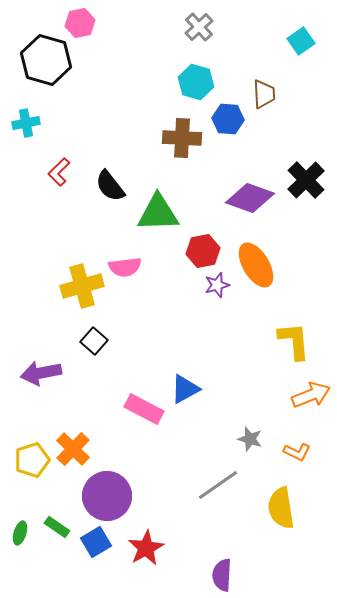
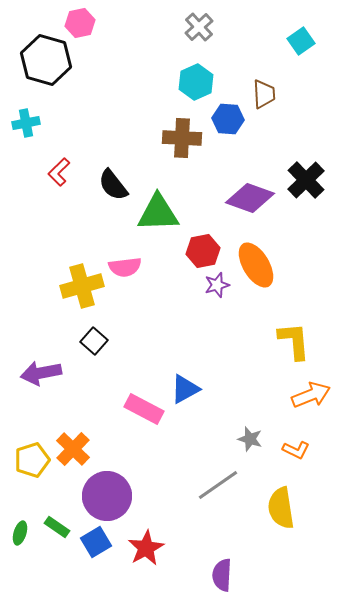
cyan hexagon: rotated 20 degrees clockwise
black semicircle: moved 3 px right, 1 px up
orange L-shape: moved 1 px left, 2 px up
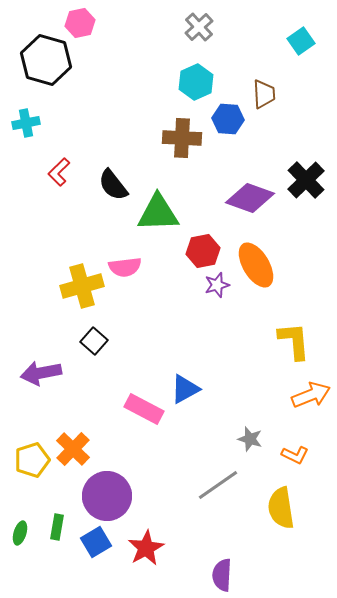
orange L-shape: moved 1 px left, 5 px down
green rectangle: rotated 65 degrees clockwise
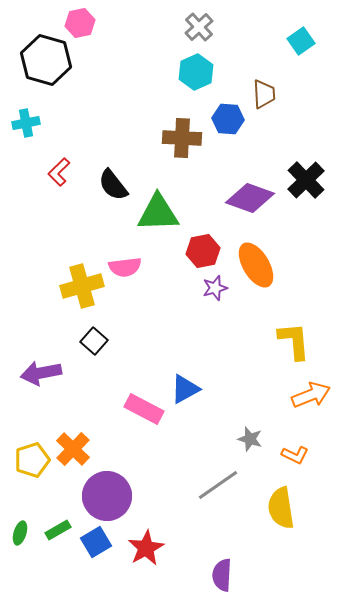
cyan hexagon: moved 10 px up
purple star: moved 2 px left, 3 px down
green rectangle: moved 1 px right, 3 px down; rotated 50 degrees clockwise
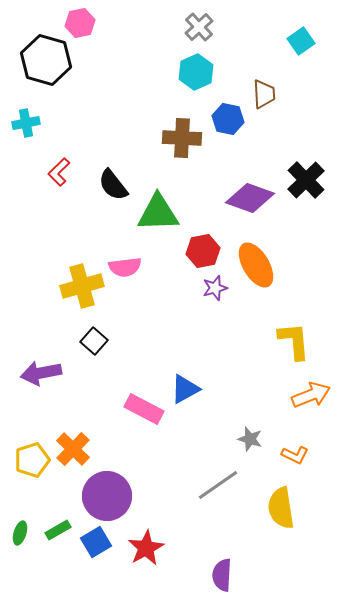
blue hexagon: rotated 8 degrees clockwise
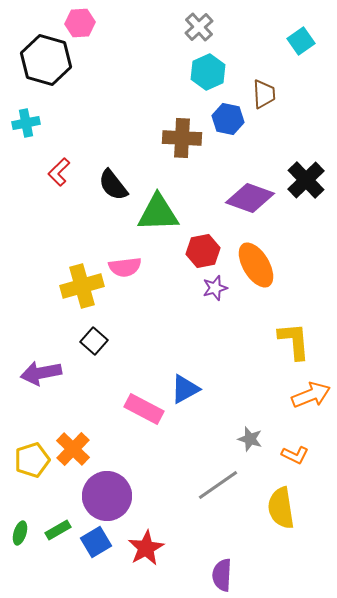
pink hexagon: rotated 8 degrees clockwise
cyan hexagon: moved 12 px right
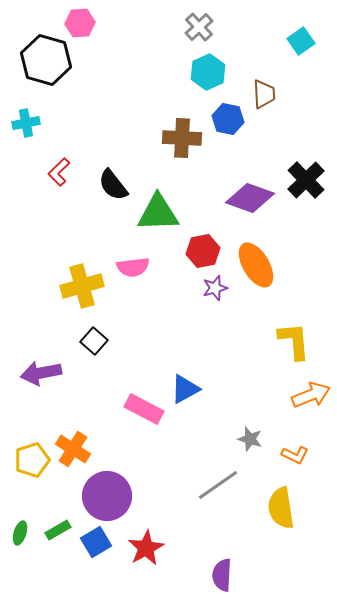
pink semicircle: moved 8 px right
orange cross: rotated 12 degrees counterclockwise
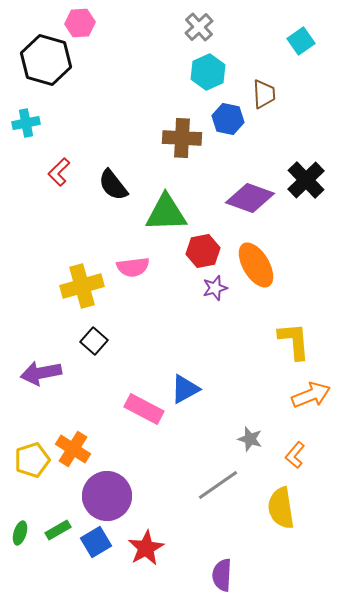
green triangle: moved 8 px right
orange L-shape: rotated 104 degrees clockwise
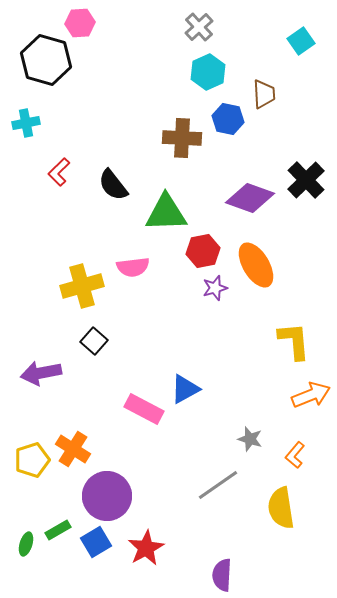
green ellipse: moved 6 px right, 11 px down
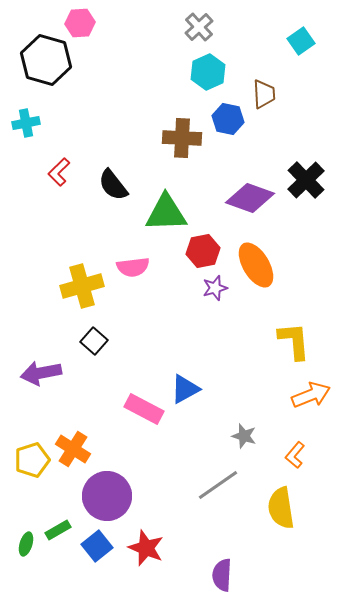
gray star: moved 6 px left, 3 px up
blue square: moved 1 px right, 4 px down; rotated 8 degrees counterclockwise
red star: rotated 21 degrees counterclockwise
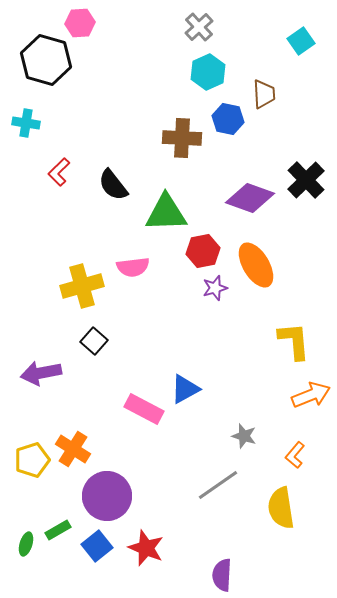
cyan cross: rotated 20 degrees clockwise
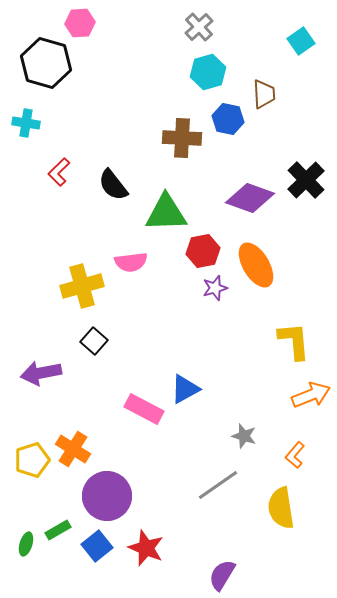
black hexagon: moved 3 px down
cyan hexagon: rotated 8 degrees clockwise
pink semicircle: moved 2 px left, 5 px up
purple semicircle: rotated 28 degrees clockwise
